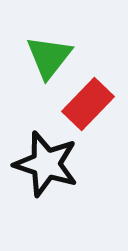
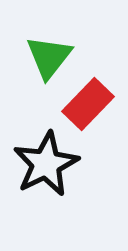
black star: rotated 28 degrees clockwise
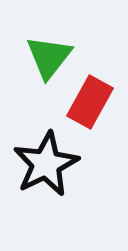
red rectangle: moved 2 px right, 2 px up; rotated 15 degrees counterclockwise
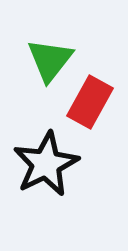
green triangle: moved 1 px right, 3 px down
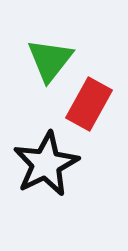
red rectangle: moved 1 px left, 2 px down
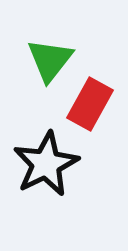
red rectangle: moved 1 px right
